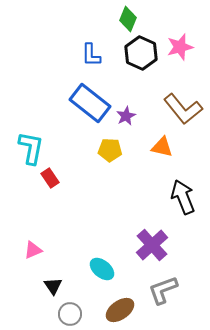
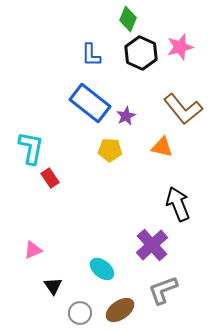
black arrow: moved 5 px left, 7 px down
gray circle: moved 10 px right, 1 px up
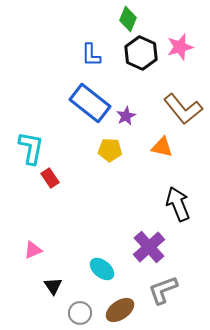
purple cross: moved 3 px left, 2 px down
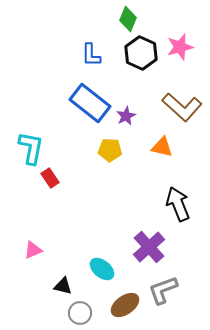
brown L-shape: moved 1 px left, 2 px up; rotated 9 degrees counterclockwise
black triangle: moved 10 px right; rotated 42 degrees counterclockwise
brown ellipse: moved 5 px right, 5 px up
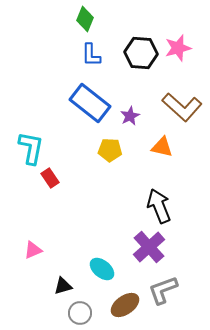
green diamond: moved 43 px left
pink star: moved 2 px left, 1 px down
black hexagon: rotated 20 degrees counterclockwise
purple star: moved 4 px right
black arrow: moved 19 px left, 2 px down
black triangle: rotated 30 degrees counterclockwise
